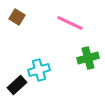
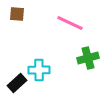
brown square: moved 3 px up; rotated 28 degrees counterclockwise
cyan cross: rotated 15 degrees clockwise
black rectangle: moved 2 px up
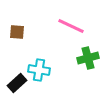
brown square: moved 18 px down
pink line: moved 1 px right, 3 px down
cyan cross: rotated 10 degrees clockwise
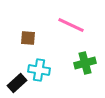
pink line: moved 1 px up
brown square: moved 11 px right, 6 px down
green cross: moved 3 px left, 5 px down
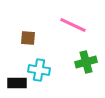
pink line: moved 2 px right
green cross: moved 1 px right, 1 px up
black rectangle: rotated 42 degrees clockwise
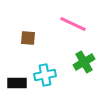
pink line: moved 1 px up
green cross: moved 2 px left; rotated 15 degrees counterclockwise
cyan cross: moved 6 px right, 5 px down; rotated 20 degrees counterclockwise
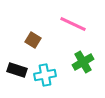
brown square: moved 5 px right, 2 px down; rotated 28 degrees clockwise
green cross: moved 1 px left
black rectangle: moved 13 px up; rotated 18 degrees clockwise
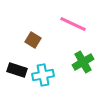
cyan cross: moved 2 px left
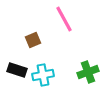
pink line: moved 9 px left, 5 px up; rotated 36 degrees clockwise
brown square: rotated 35 degrees clockwise
green cross: moved 5 px right, 10 px down; rotated 10 degrees clockwise
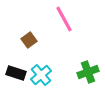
brown square: moved 4 px left; rotated 14 degrees counterclockwise
black rectangle: moved 1 px left, 3 px down
cyan cross: moved 2 px left; rotated 30 degrees counterclockwise
